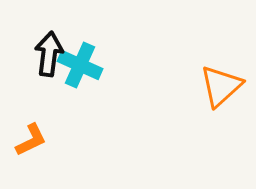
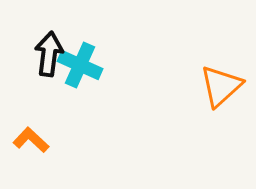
orange L-shape: rotated 111 degrees counterclockwise
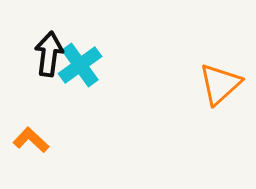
cyan cross: rotated 30 degrees clockwise
orange triangle: moved 1 px left, 2 px up
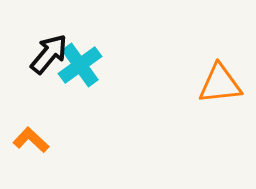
black arrow: rotated 33 degrees clockwise
orange triangle: rotated 36 degrees clockwise
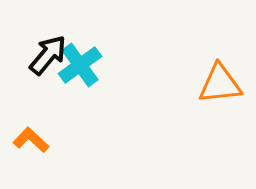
black arrow: moved 1 px left, 1 px down
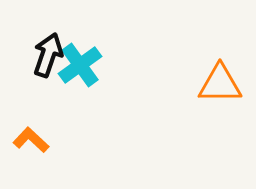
black arrow: rotated 21 degrees counterclockwise
orange triangle: rotated 6 degrees clockwise
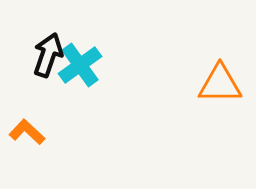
orange L-shape: moved 4 px left, 8 px up
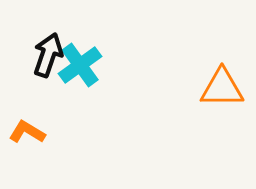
orange triangle: moved 2 px right, 4 px down
orange L-shape: rotated 12 degrees counterclockwise
